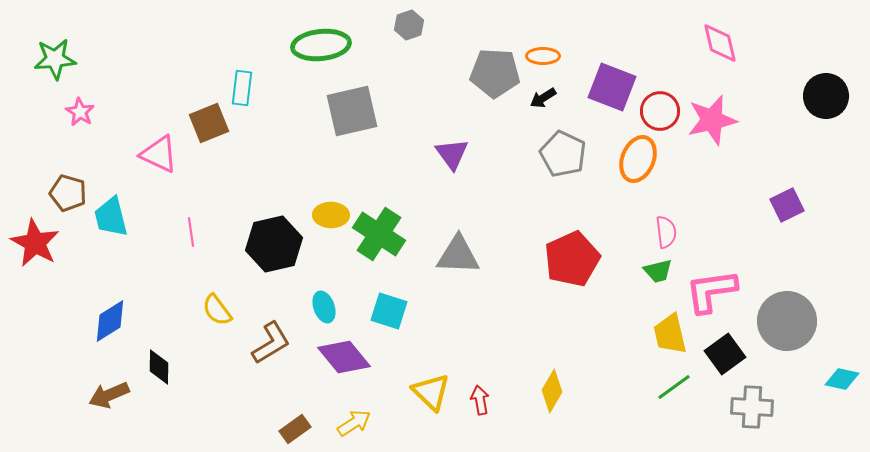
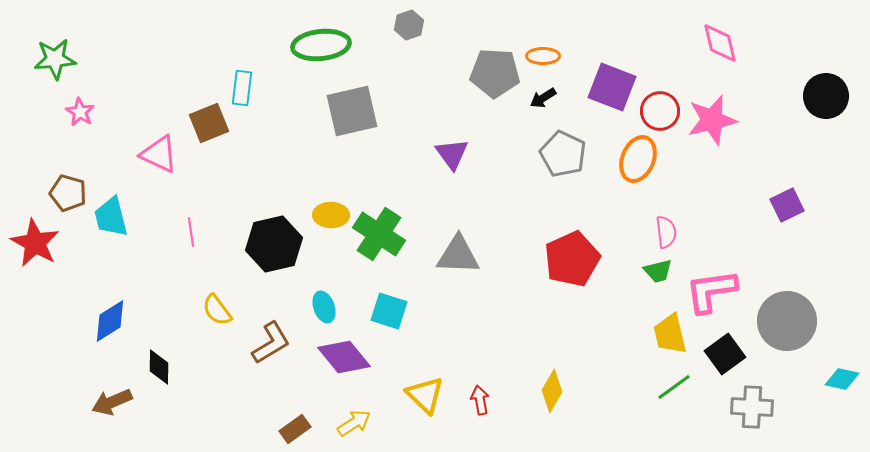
yellow triangle at (431, 392): moved 6 px left, 3 px down
brown arrow at (109, 395): moved 3 px right, 7 px down
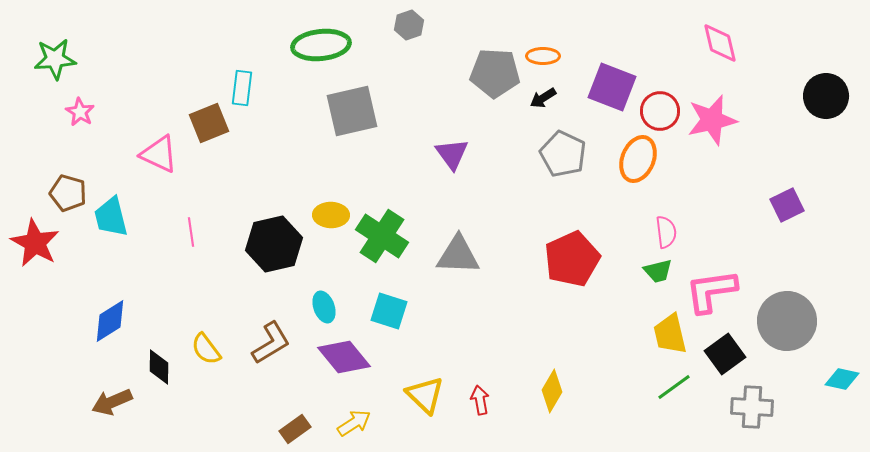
green cross at (379, 234): moved 3 px right, 2 px down
yellow semicircle at (217, 310): moved 11 px left, 39 px down
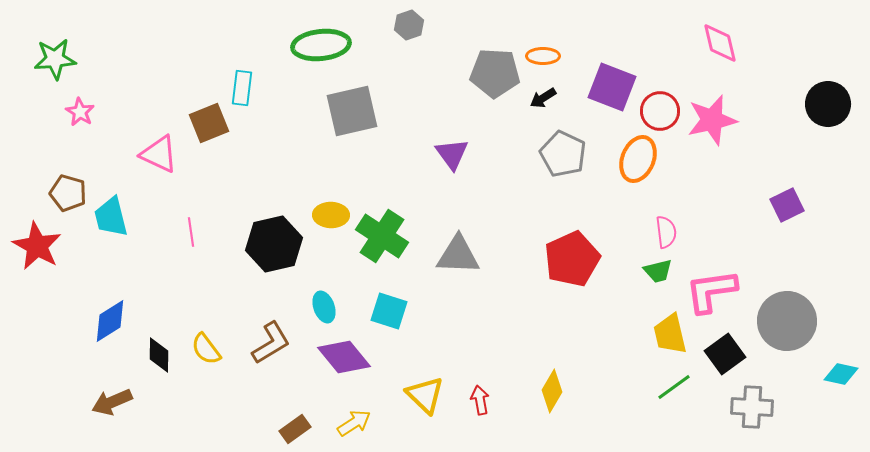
black circle at (826, 96): moved 2 px right, 8 px down
red star at (35, 243): moved 2 px right, 3 px down
black diamond at (159, 367): moved 12 px up
cyan diamond at (842, 379): moved 1 px left, 5 px up
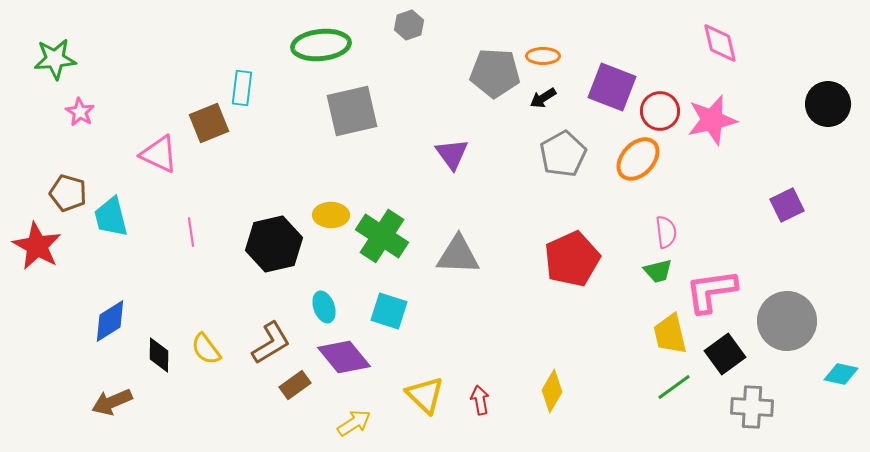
gray pentagon at (563, 154): rotated 18 degrees clockwise
orange ellipse at (638, 159): rotated 21 degrees clockwise
brown rectangle at (295, 429): moved 44 px up
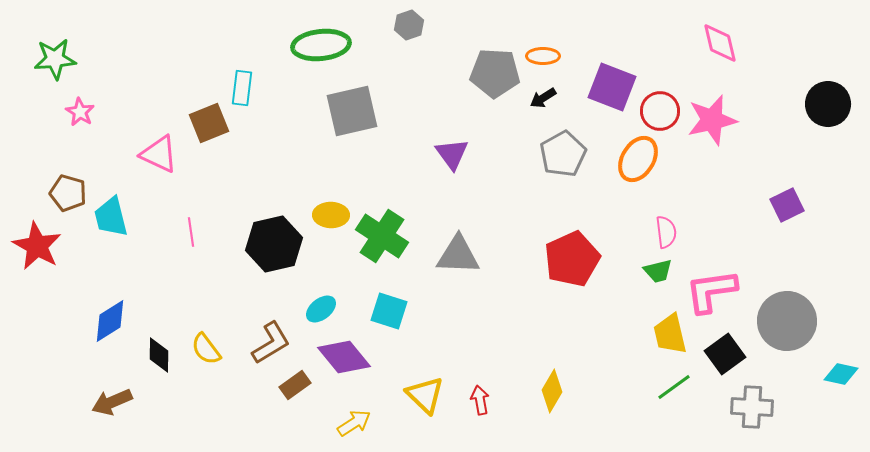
orange ellipse at (638, 159): rotated 12 degrees counterclockwise
cyan ellipse at (324, 307): moved 3 px left, 2 px down; rotated 72 degrees clockwise
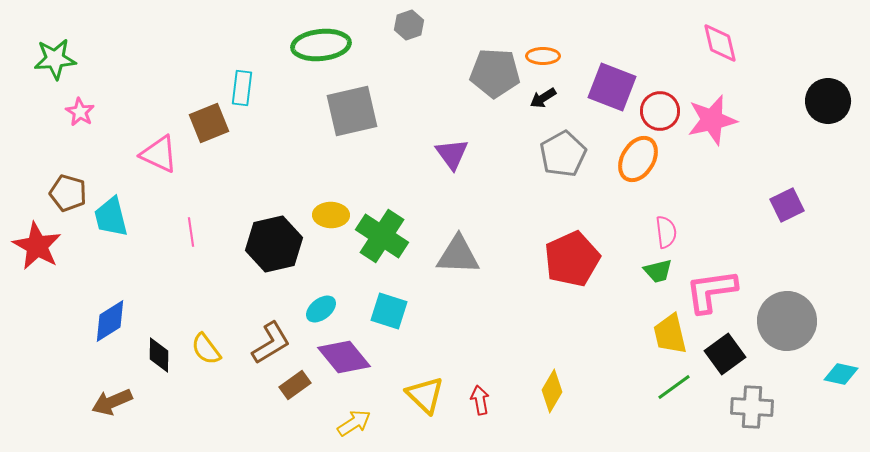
black circle at (828, 104): moved 3 px up
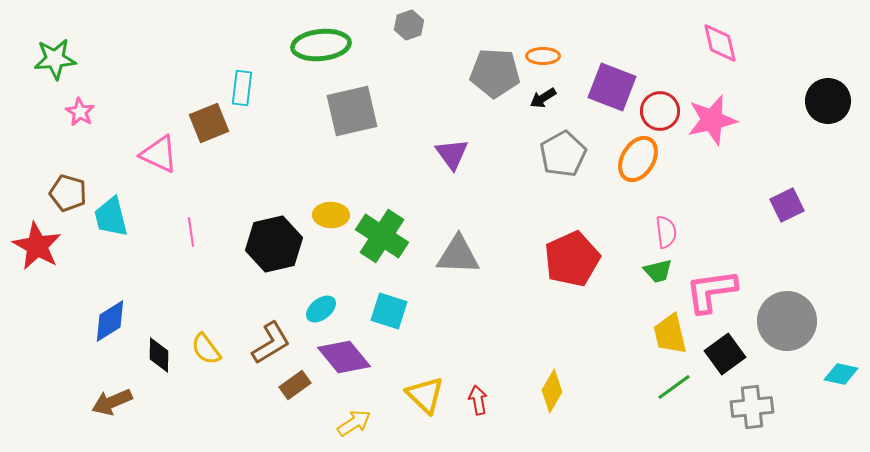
red arrow at (480, 400): moved 2 px left
gray cross at (752, 407): rotated 9 degrees counterclockwise
